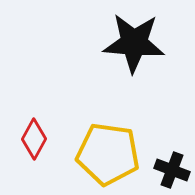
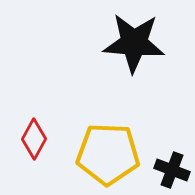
yellow pentagon: rotated 6 degrees counterclockwise
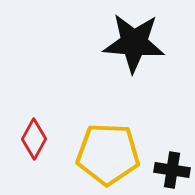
black cross: rotated 12 degrees counterclockwise
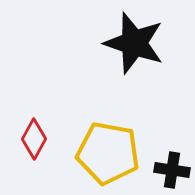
black star: rotated 14 degrees clockwise
yellow pentagon: moved 1 px up; rotated 8 degrees clockwise
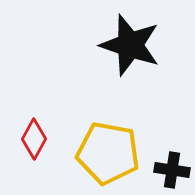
black star: moved 4 px left, 2 px down
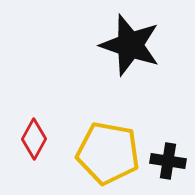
black cross: moved 4 px left, 9 px up
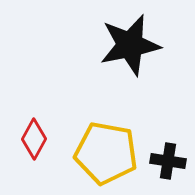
black star: rotated 30 degrees counterclockwise
yellow pentagon: moved 2 px left
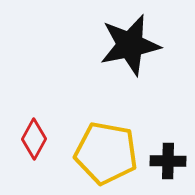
black cross: rotated 8 degrees counterclockwise
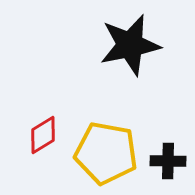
red diamond: moved 9 px right, 4 px up; rotated 30 degrees clockwise
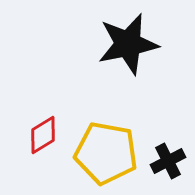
black star: moved 2 px left, 1 px up
black cross: rotated 28 degrees counterclockwise
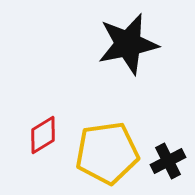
yellow pentagon: moved 1 px right; rotated 18 degrees counterclockwise
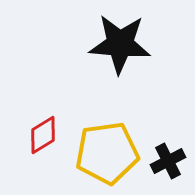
black star: moved 8 px left; rotated 16 degrees clockwise
